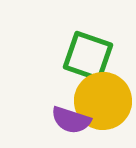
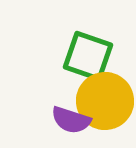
yellow circle: moved 2 px right
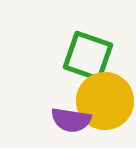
purple semicircle: rotated 9 degrees counterclockwise
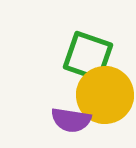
yellow circle: moved 6 px up
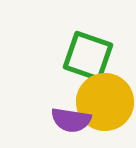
yellow circle: moved 7 px down
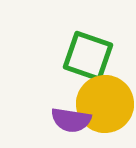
yellow circle: moved 2 px down
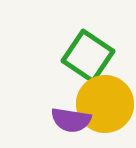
green square: rotated 15 degrees clockwise
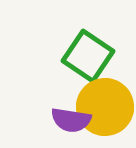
yellow circle: moved 3 px down
